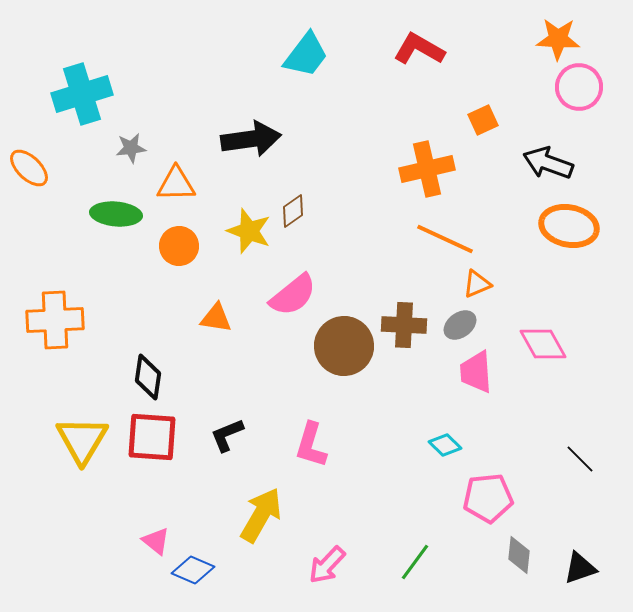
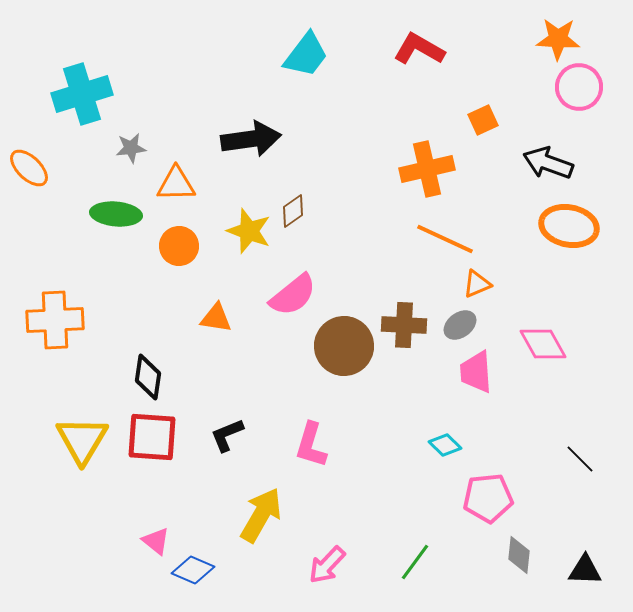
black triangle at (580, 568): moved 5 px right, 2 px down; rotated 21 degrees clockwise
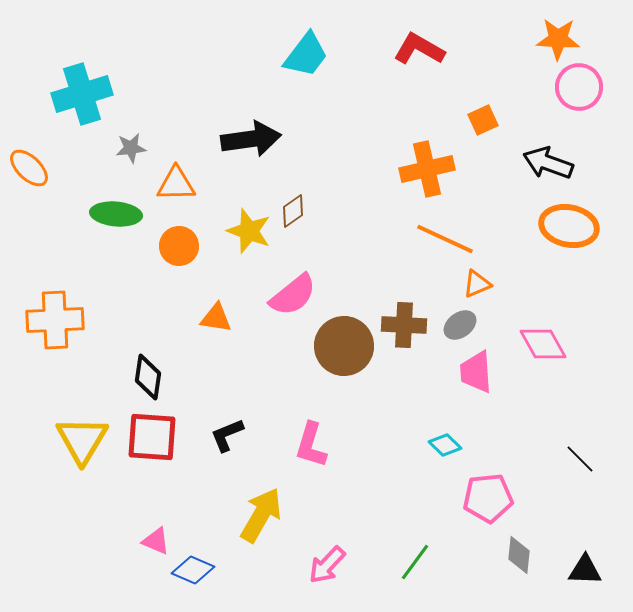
pink triangle at (156, 541): rotated 16 degrees counterclockwise
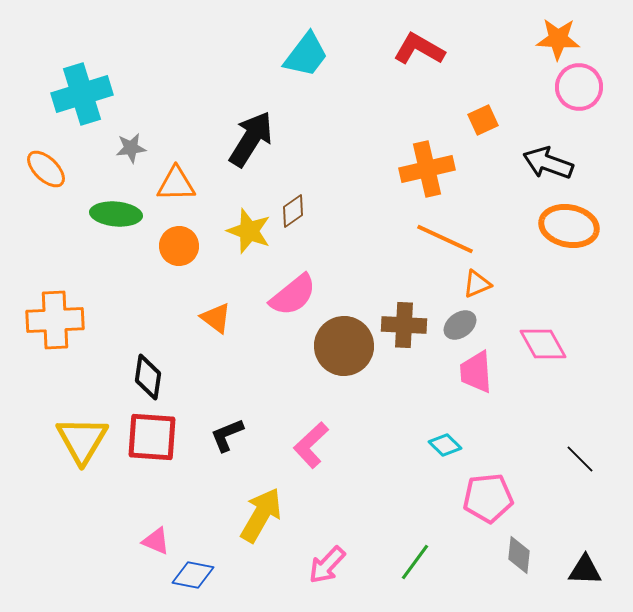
black arrow at (251, 139): rotated 50 degrees counterclockwise
orange ellipse at (29, 168): moved 17 px right, 1 px down
orange triangle at (216, 318): rotated 28 degrees clockwise
pink L-shape at (311, 445): rotated 30 degrees clockwise
blue diamond at (193, 570): moved 5 px down; rotated 12 degrees counterclockwise
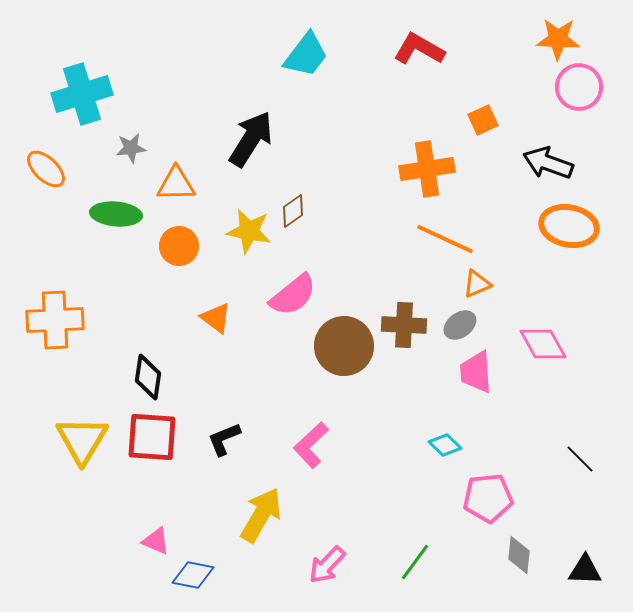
orange cross at (427, 169): rotated 4 degrees clockwise
yellow star at (249, 231): rotated 9 degrees counterclockwise
black L-shape at (227, 435): moved 3 px left, 4 px down
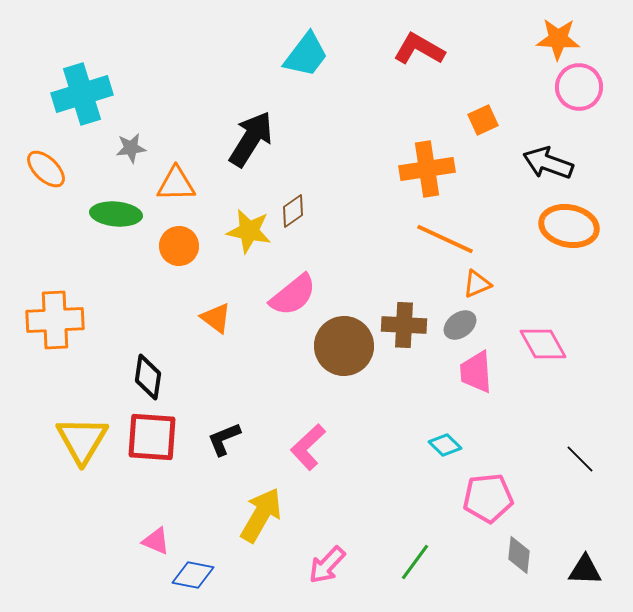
pink L-shape at (311, 445): moved 3 px left, 2 px down
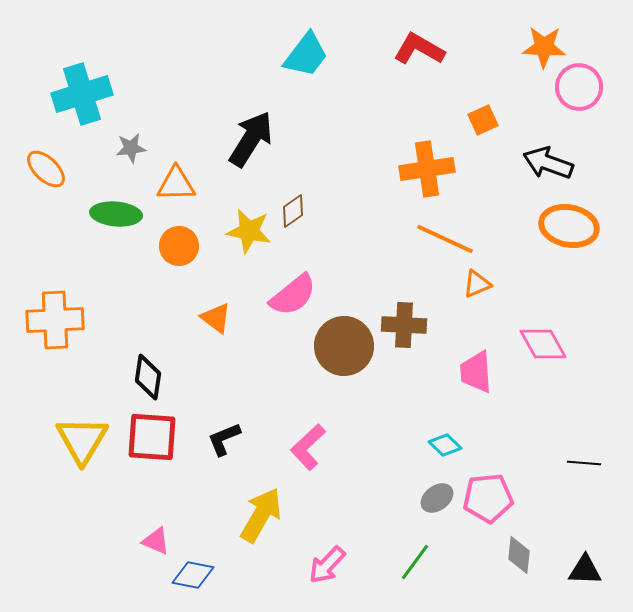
orange star at (558, 39): moved 14 px left, 8 px down
gray ellipse at (460, 325): moved 23 px left, 173 px down
black line at (580, 459): moved 4 px right, 4 px down; rotated 40 degrees counterclockwise
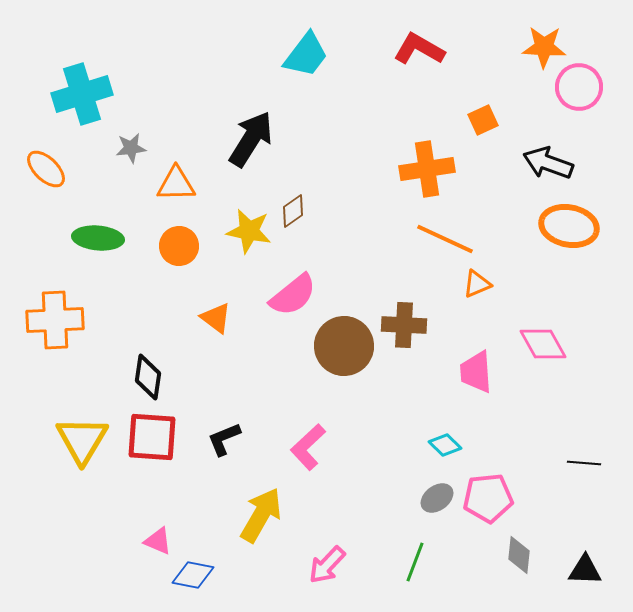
green ellipse at (116, 214): moved 18 px left, 24 px down
pink triangle at (156, 541): moved 2 px right
green line at (415, 562): rotated 15 degrees counterclockwise
